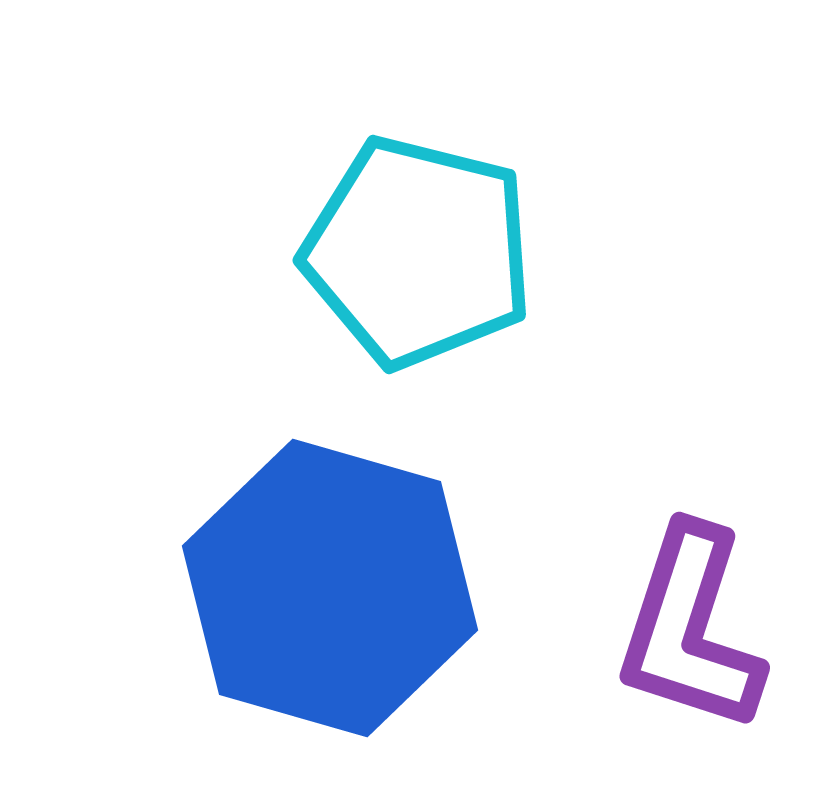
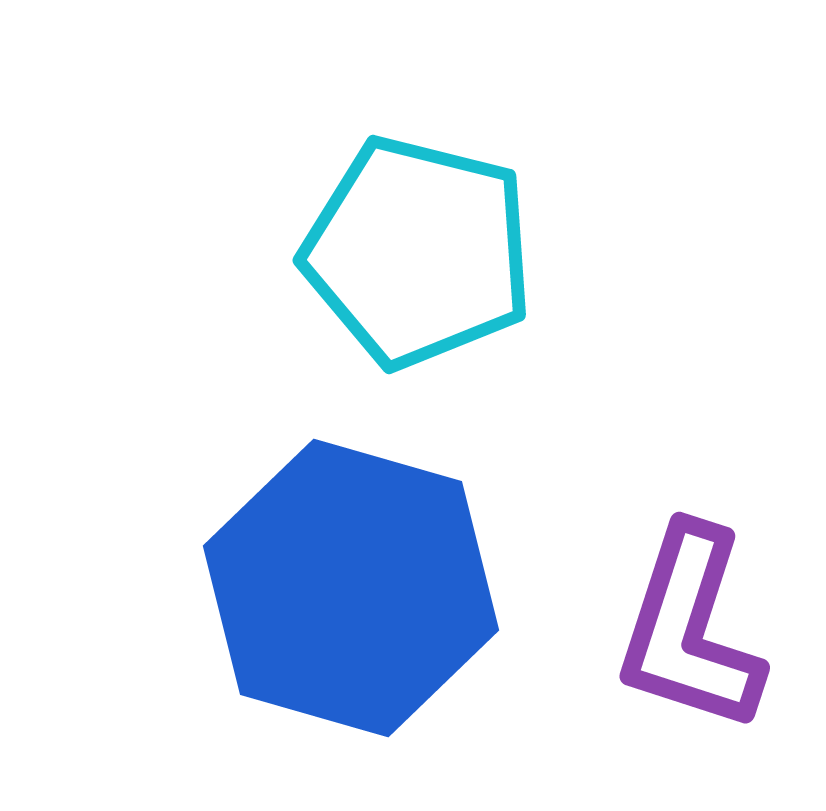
blue hexagon: moved 21 px right
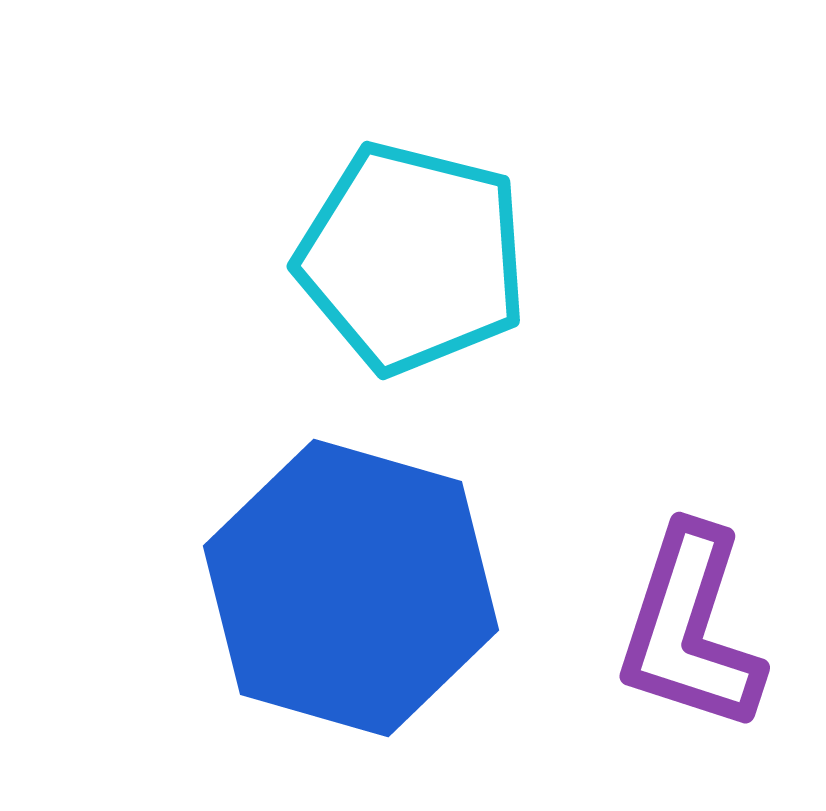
cyan pentagon: moved 6 px left, 6 px down
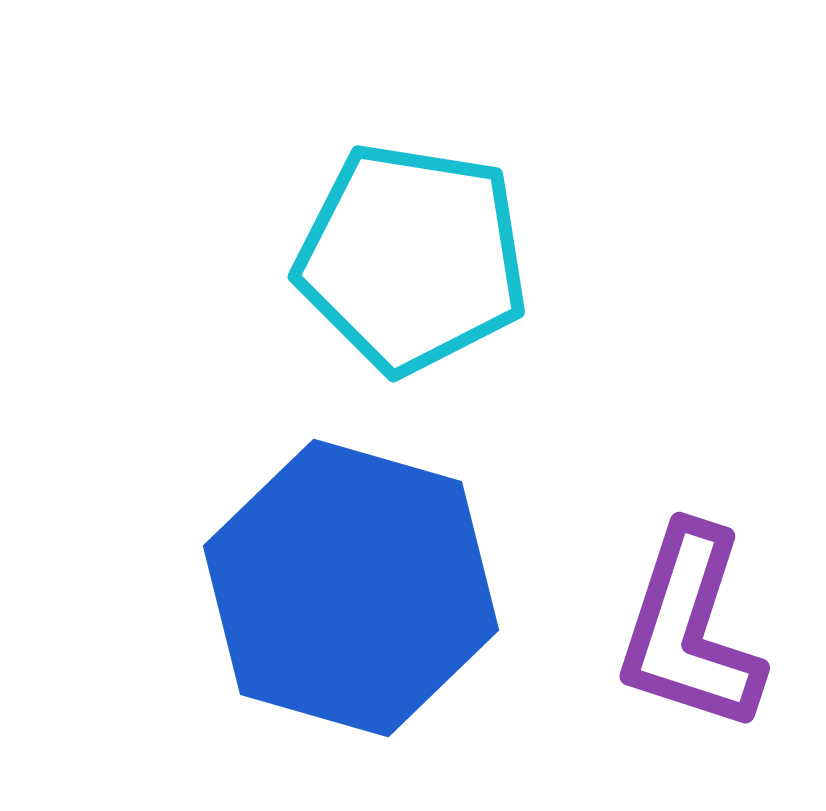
cyan pentagon: rotated 5 degrees counterclockwise
